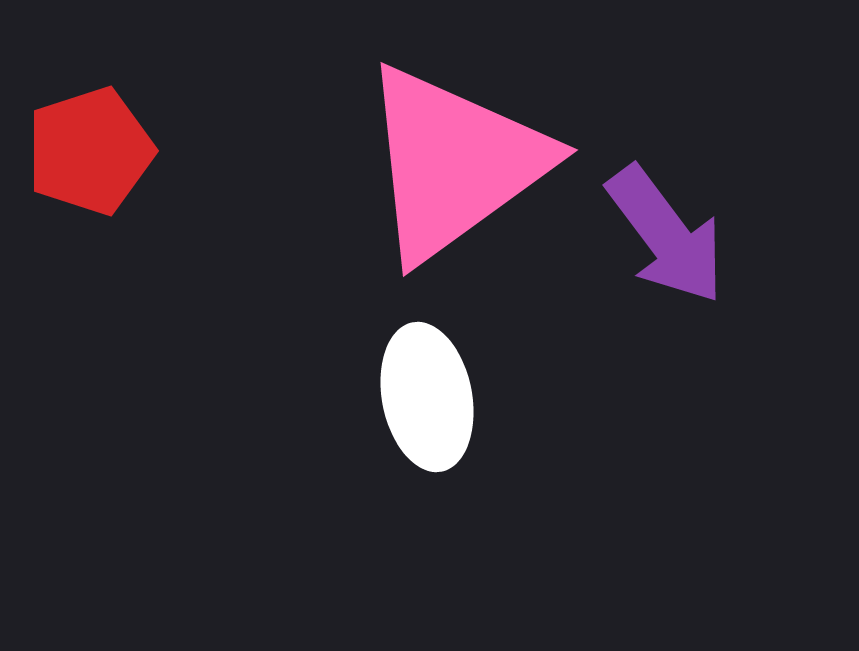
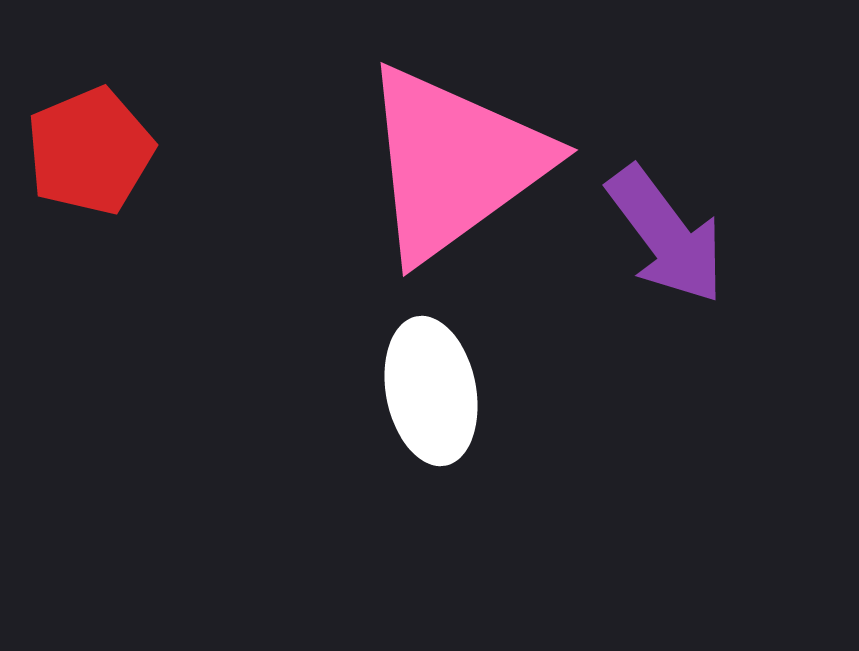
red pentagon: rotated 5 degrees counterclockwise
white ellipse: moved 4 px right, 6 px up
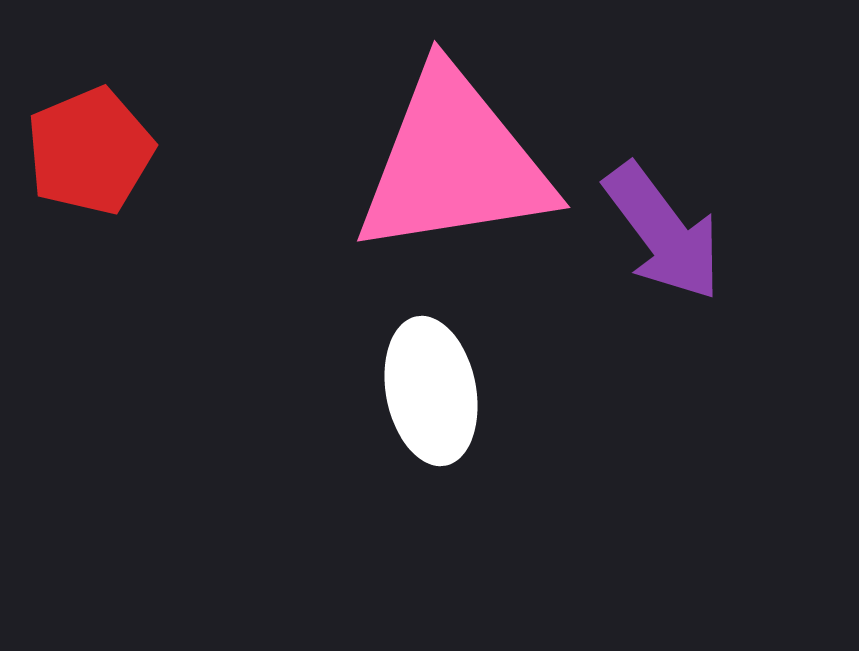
pink triangle: rotated 27 degrees clockwise
purple arrow: moved 3 px left, 3 px up
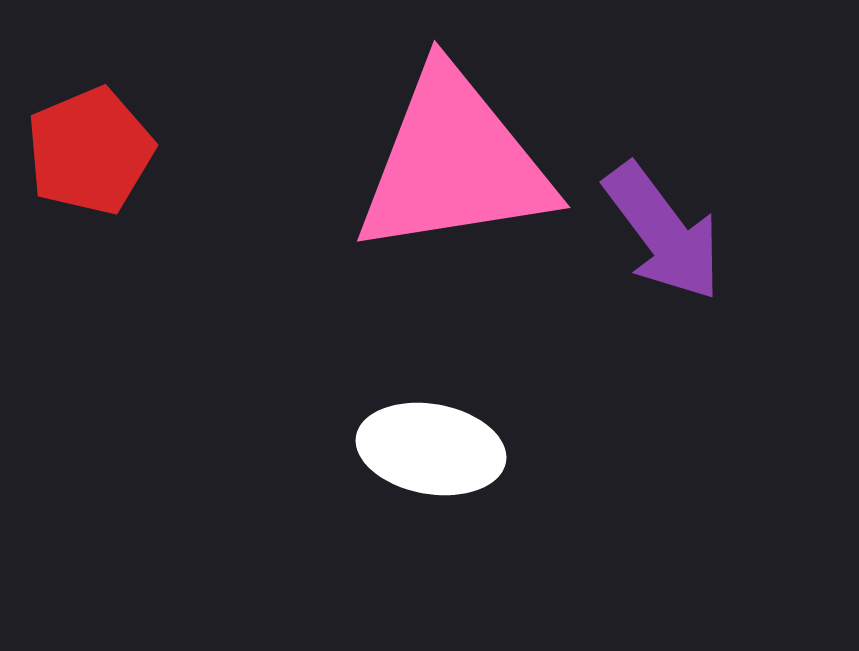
white ellipse: moved 58 px down; rotated 69 degrees counterclockwise
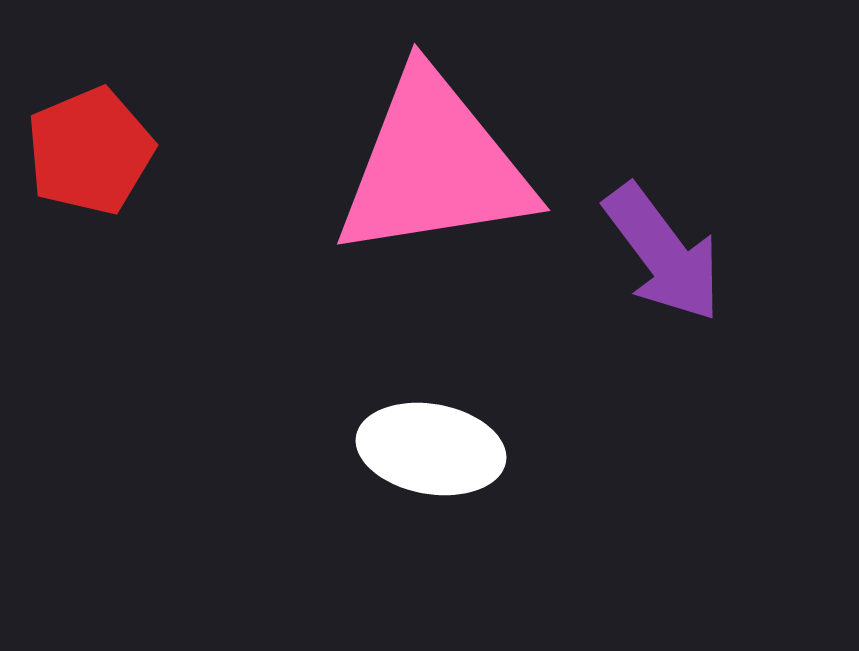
pink triangle: moved 20 px left, 3 px down
purple arrow: moved 21 px down
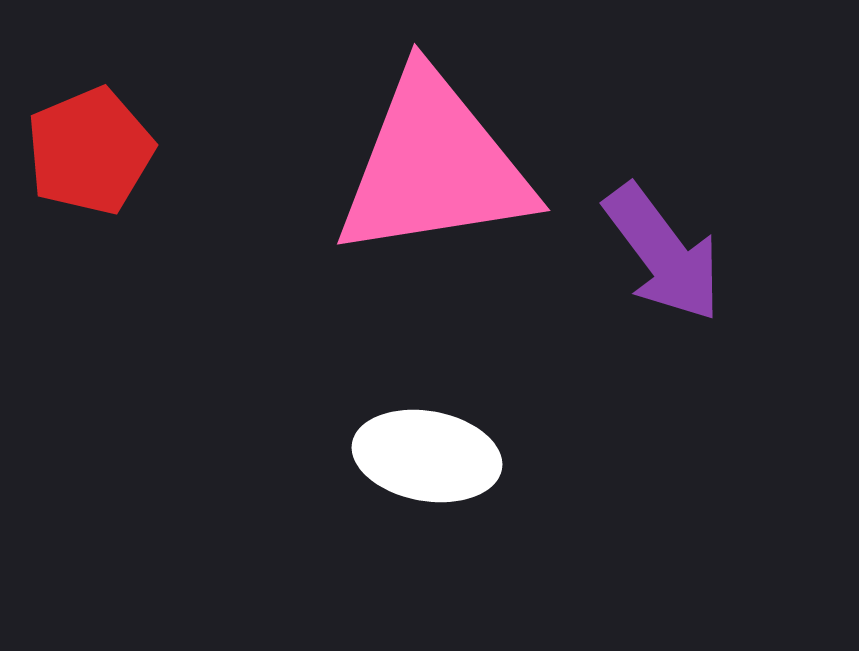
white ellipse: moved 4 px left, 7 px down
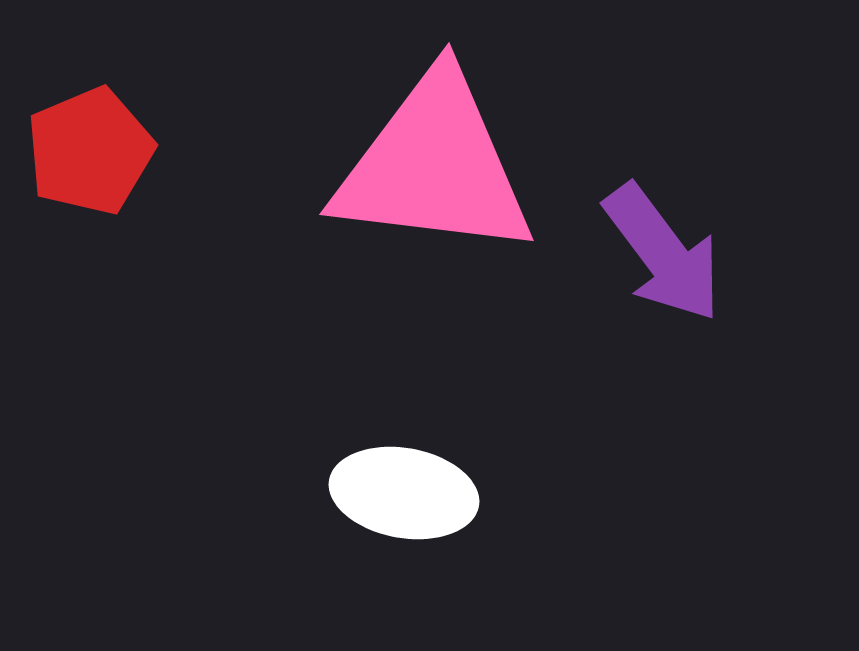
pink triangle: rotated 16 degrees clockwise
white ellipse: moved 23 px left, 37 px down
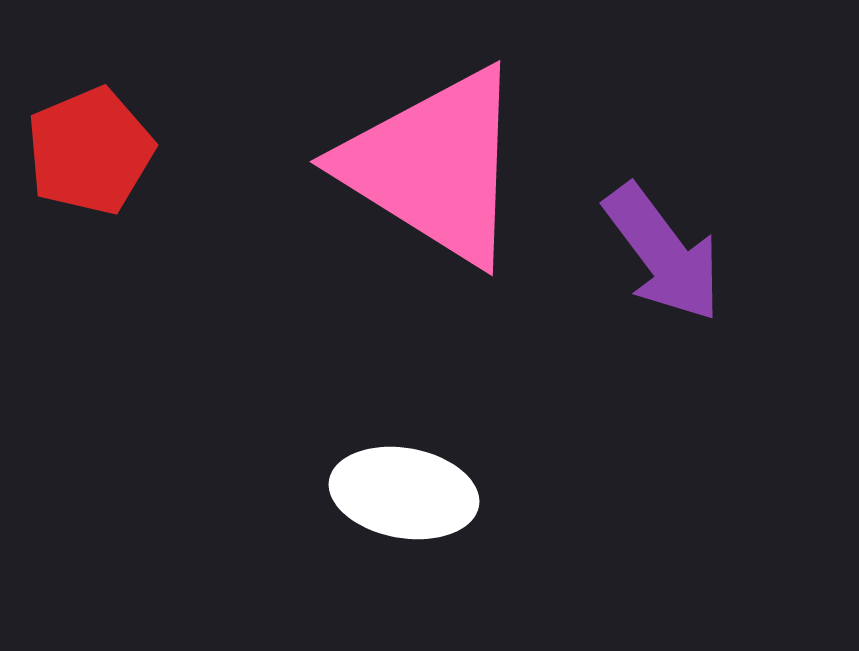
pink triangle: rotated 25 degrees clockwise
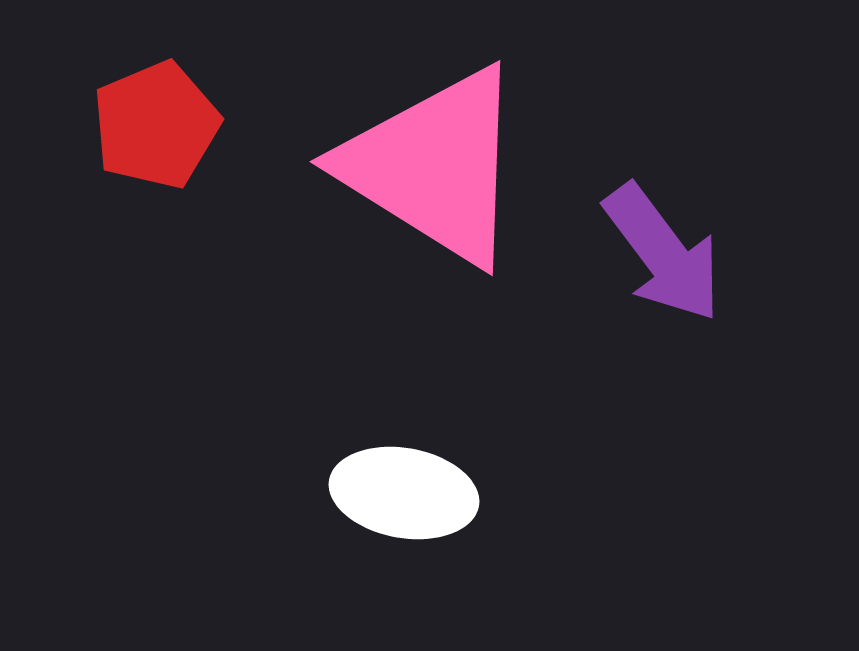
red pentagon: moved 66 px right, 26 px up
